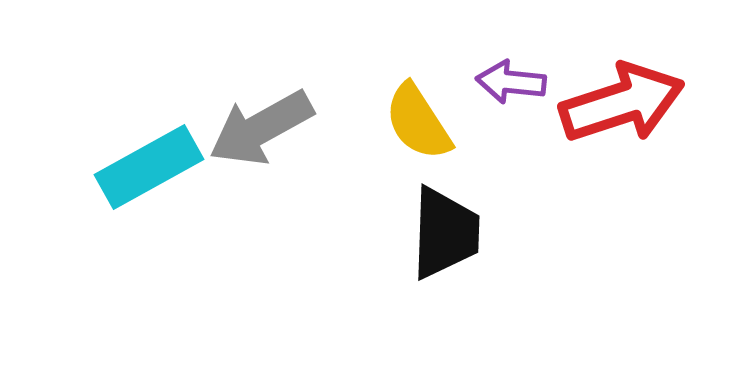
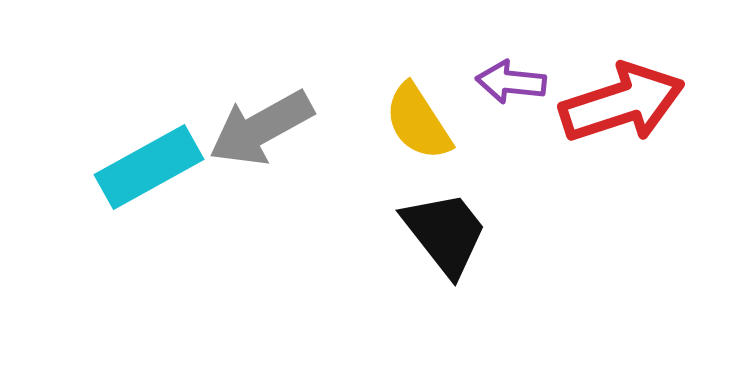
black trapezoid: rotated 40 degrees counterclockwise
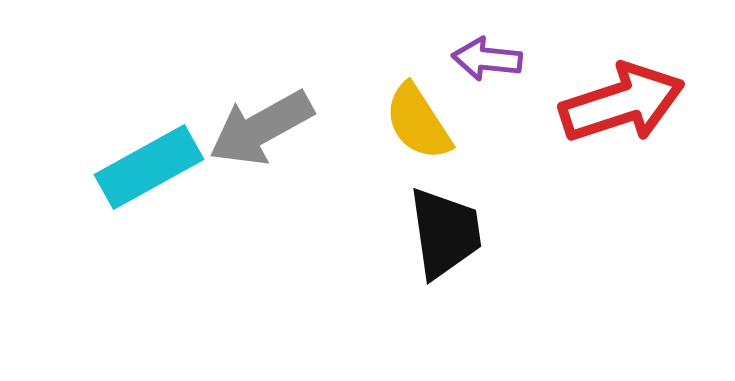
purple arrow: moved 24 px left, 23 px up
black trapezoid: rotated 30 degrees clockwise
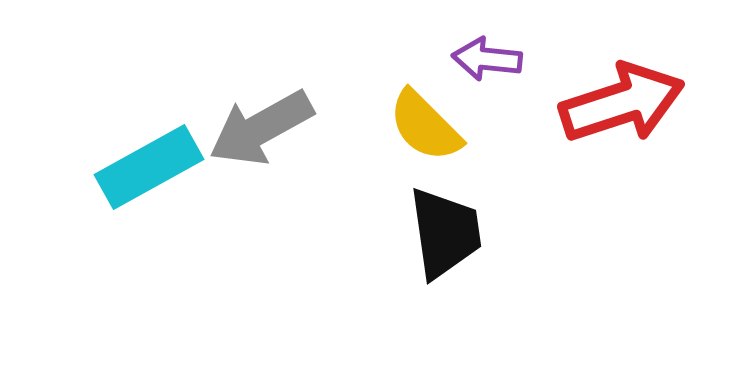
yellow semicircle: moved 7 px right, 4 px down; rotated 12 degrees counterclockwise
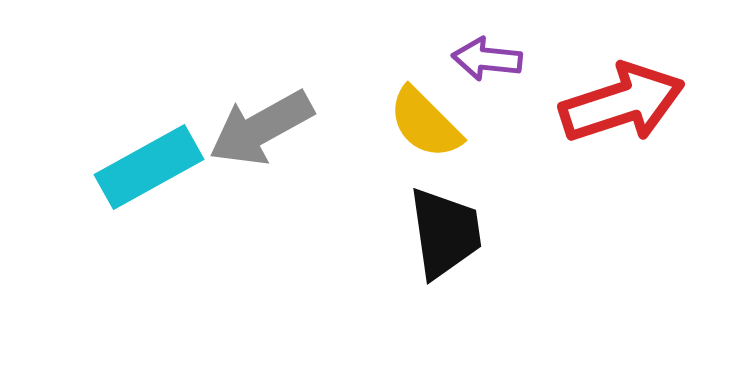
yellow semicircle: moved 3 px up
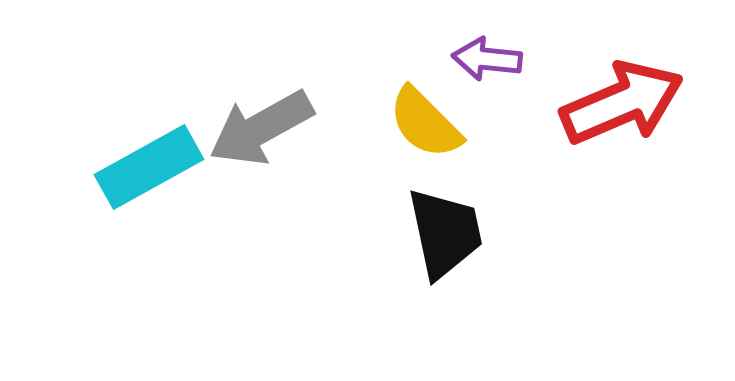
red arrow: rotated 5 degrees counterclockwise
black trapezoid: rotated 4 degrees counterclockwise
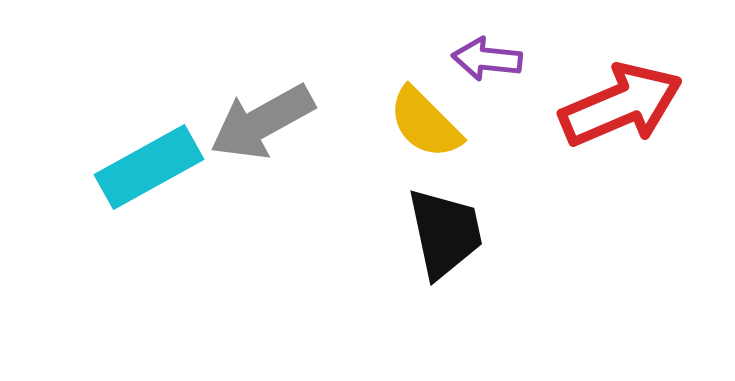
red arrow: moved 1 px left, 2 px down
gray arrow: moved 1 px right, 6 px up
